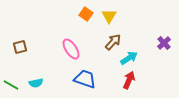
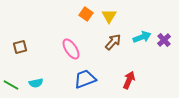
purple cross: moved 3 px up
cyan arrow: moved 13 px right, 21 px up; rotated 12 degrees clockwise
blue trapezoid: rotated 40 degrees counterclockwise
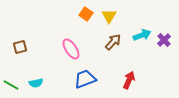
cyan arrow: moved 2 px up
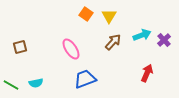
red arrow: moved 18 px right, 7 px up
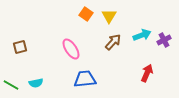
purple cross: rotated 16 degrees clockwise
blue trapezoid: rotated 15 degrees clockwise
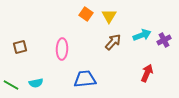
pink ellipse: moved 9 px left; rotated 35 degrees clockwise
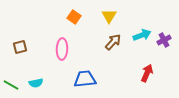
orange square: moved 12 px left, 3 px down
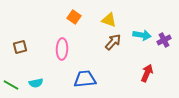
yellow triangle: moved 4 px down; rotated 42 degrees counterclockwise
cyan arrow: rotated 30 degrees clockwise
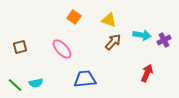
pink ellipse: rotated 45 degrees counterclockwise
green line: moved 4 px right; rotated 14 degrees clockwise
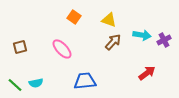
red arrow: rotated 30 degrees clockwise
blue trapezoid: moved 2 px down
